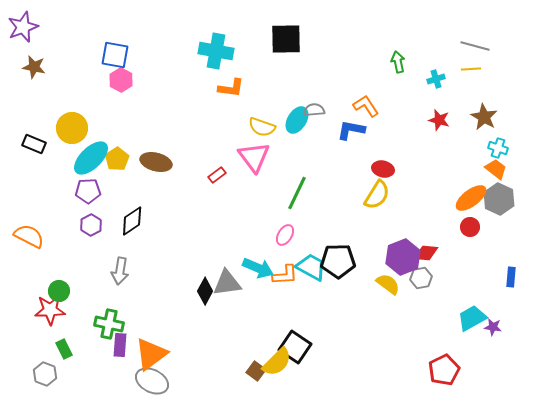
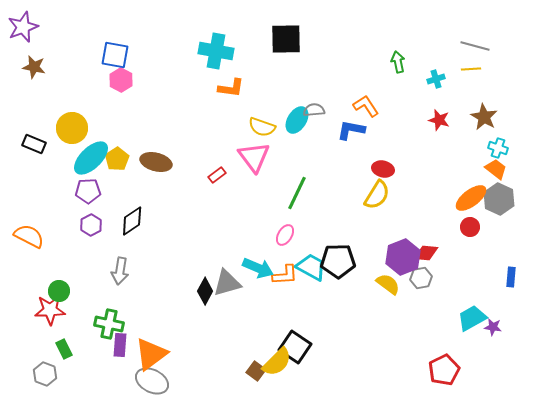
gray triangle at (227, 283): rotated 8 degrees counterclockwise
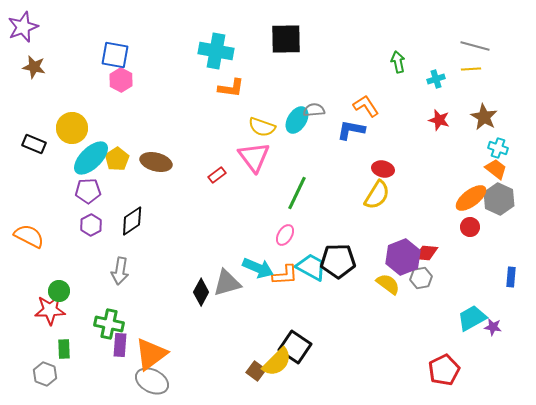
black diamond at (205, 291): moved 4 px left, 1 px down
green rectangle at (64, 349): rotated 24 degrees clockwise
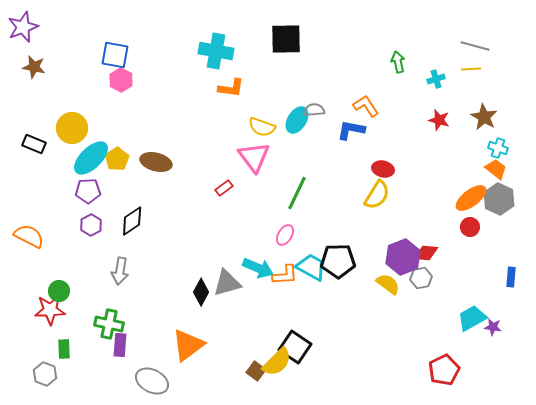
red rectangle at (217, 175): moved 7 px right, 13 px down
orange triangle at (151, 354): moved 37 px right, 9 px up
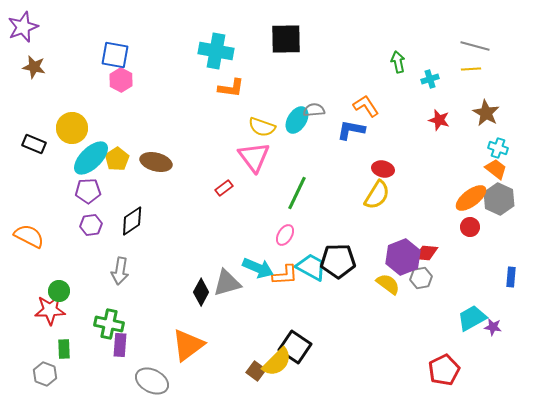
cyan cross at (436, 79): moved 6 px left
brown star at (484, 117): moved 2 px right, 4 px up
purple hexagon at (91, 225): rotated 20 degrees clockwise
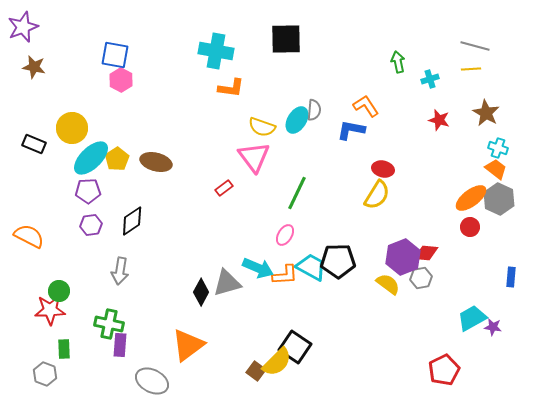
gray semicircle at (314, 110): rotated 100 degrees clockwise
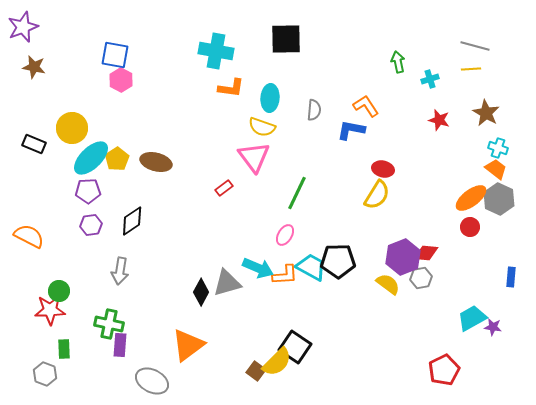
cyan ellipse at (297, 120): moved 27 px left, 22 px up; rotated 28 degrees counterclockwise
